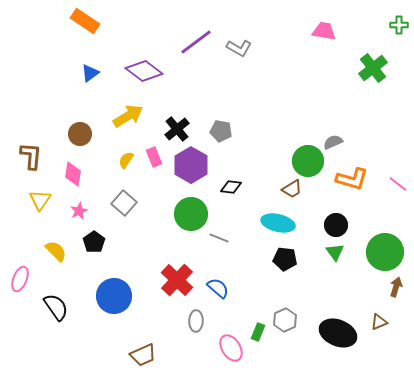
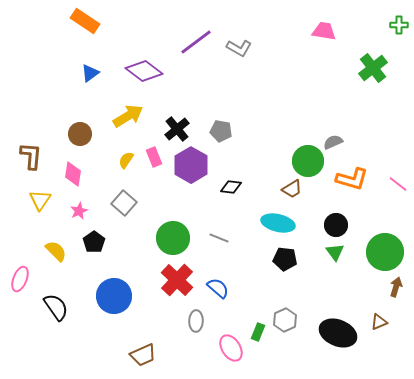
green circle at (191, 214): moved 18 px left, 24 px down
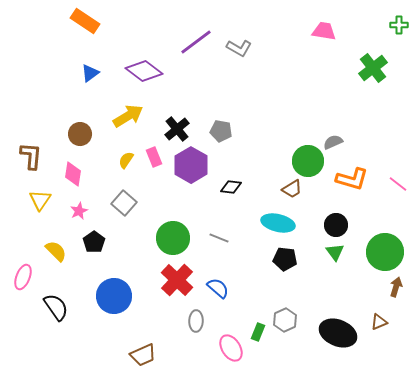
pink ellipse at (20, 279): moved 3 px right, 2 px up
